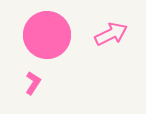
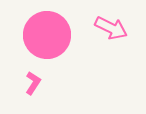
pink arrow: moved 6 px up; rotated 52 degrees clockwise
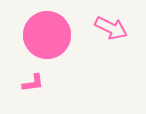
pink L-shape: rotated 50 degrees clockwise
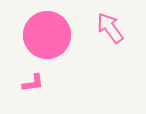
pink arrow: moved 1 px left; rotated 152 degrees counterclockwise
